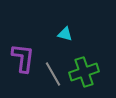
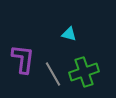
cyan triangle: moved 4 px right
purple L-shape: moved 1 px down
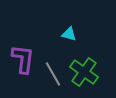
green cross: rotated 36 degrees counterclockwise
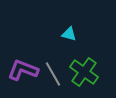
purple L-shape: moved 11 px down; rotated 76 degrees counterclockwise
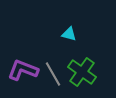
green cross: moved 2 px left
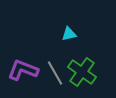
cyan triangle: rotated 28 degrees counterclockwise
gray line: moved 2 px right, 1 px up
